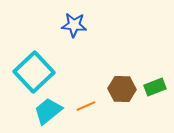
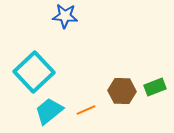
blue star: moved 9 px left, 9 px up
brown hexagon: moved 2 px down
orange line: moved 4 px down
cyan trapezoid: moved 1 px right
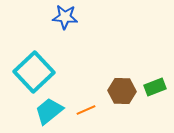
blue star: moved 1 px down
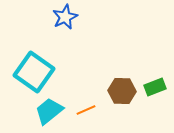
blue star: rotated 30 degrees counterclockwise
cyan square: rotated 12 degrees counterclockwise
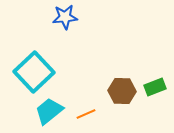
blue star: rotated 20 degrees clockwise
cyan square: rotated 12 degrees clockwise
orange line: moved 4 px down
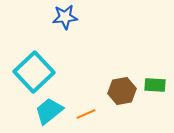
green rectangle: moved 2 px up; rotated 25 degrees clockwise
brown hexagon: rotated 12 degrees counterclockwise
